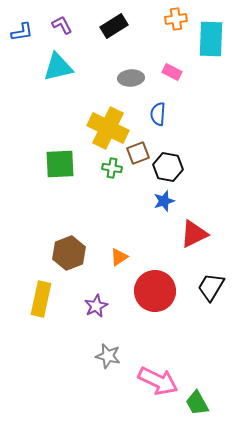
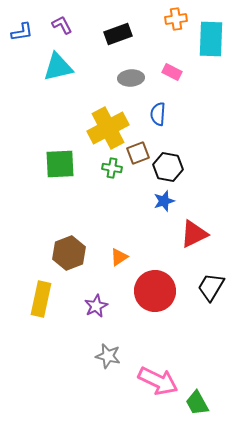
black rectangle: moved 4 px right, 8 px down; rotated 12 degrees clockwise
yellow cross: rotated 36 degrees clockwise
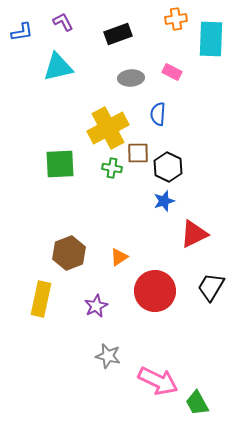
purple L-shape: moved 1 px right, 3 px up
brown square: rotated 20 degrees clockwise
black hexagon: rotated 16 degrees clockwise
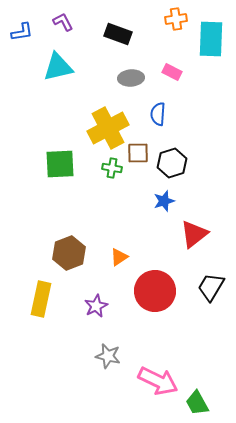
black rectangle: rotated 40 degrees clockwise
black hexagon: moved 4 px right, 4 px up; rotated 16 degrees clockwise
red triangle: rotated 12 degrees counterclockwise
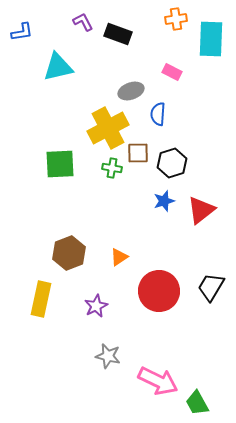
purple L-shape: moved 20 px right
gray ellipse: moved 13 px down; rotated 15 degrees counterclockwise
red triangle: moved 7 px right, 24 px up
red circle: moved 4 px right
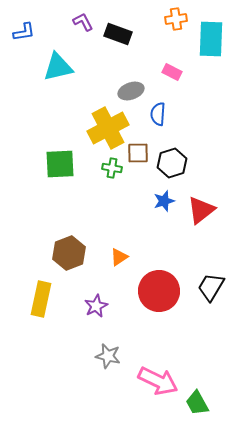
blue L-shape: moved 2 px right
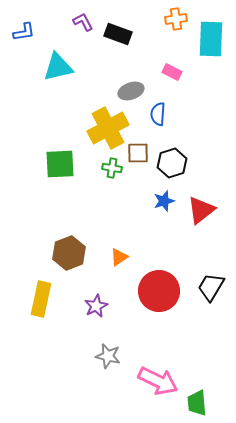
green trapezoid: rotated 24 degrees clockwise
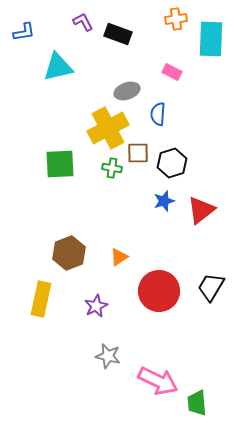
gray ellipse: moved 4 px left
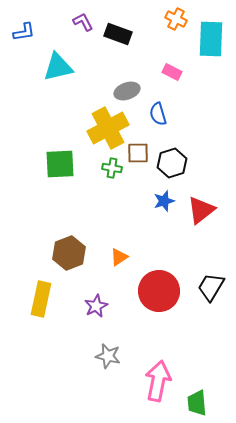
orange cross: rotated 35 degrees clockwise
blue semicircle: rotated 20 degrees counterclockwise
pink arrow: rotated 105 degrees counterclockwise
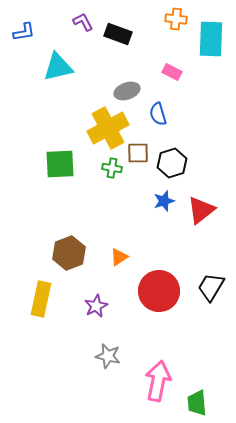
orange cross: rotated 20 degrees counterclockwise
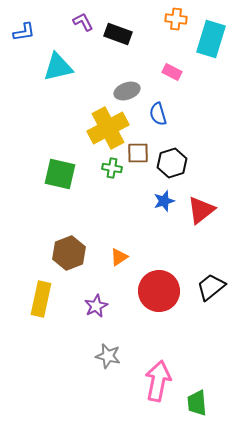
cyan rectangle: rotated 15 degrees clockwise
green square: moved 10 px down; rotated 16 degrees clockwise
black trapezoid: rotated 20 degrees clockwise
